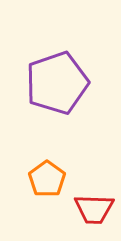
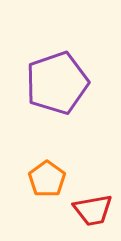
red trapezoid: moved 1 px left, 1 px down; rotated 12 degrees counterclockwise
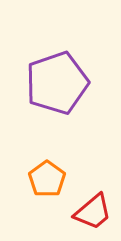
red trapezoid: moved 2 px down; rotated 30 degrees counterclockwise
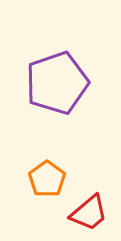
red trapezoid: moved 4 px left, 1 px down
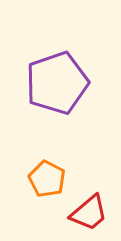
orange pentagon: rotated 9 degrees counterclockwise
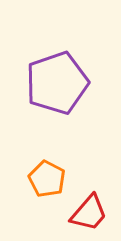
red trapezoid: rotated 9 degrees counterclockwise
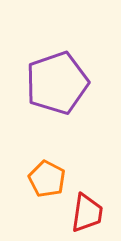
red trapezoid: moved 2 px left; rotated 33 degrees counterclockwise
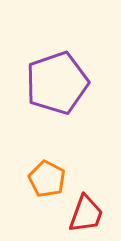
red trapezoid: moved 1 px left, 1 px down; rotated 12 degrees clockwise
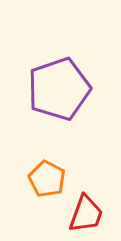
purple pentagon: moved 2 px right, 6 px down
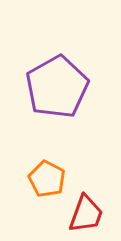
purple pentagon: moved 2 px left, 2 px up; rotated 10 degrees counterclockwise
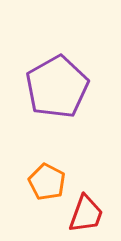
orange pentagon: moved 3 px down
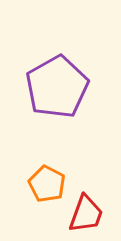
orange pentagon: moved 2 px down
